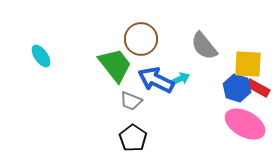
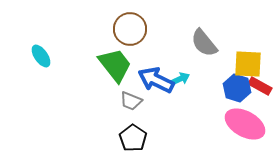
brown circle: moved 11 px left, 10 px up
gray semicircle: moved 3 px up
red rectangle: moved 2 px right, 2 px up
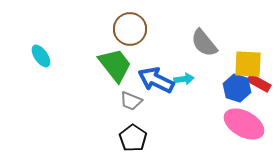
cyan arrow: moved 4 px right; rotated 18 degrees clockwise
red rectangle: moved 1 px left, 3 px up
pink ellipse: moved 1 px left
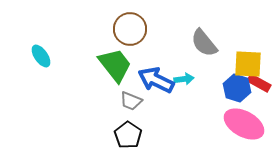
black pentagon: moved 5 px left, 3 px up
